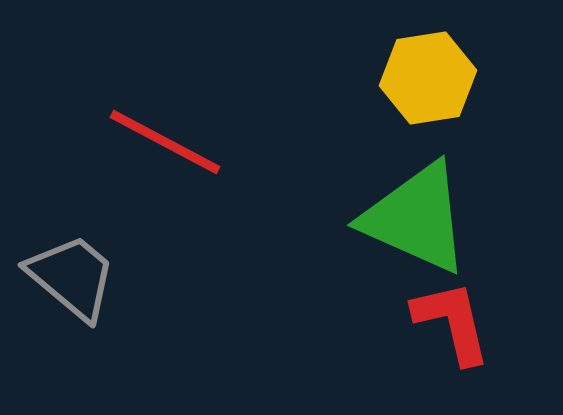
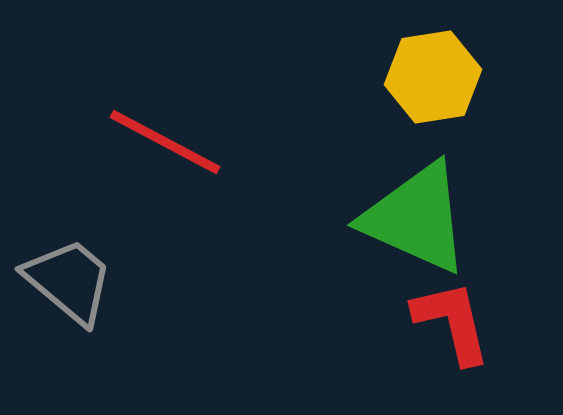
yellow hexagon: moved 5 px right, 1 px up
gray trapezoid: moved 3 px left, 4 px down
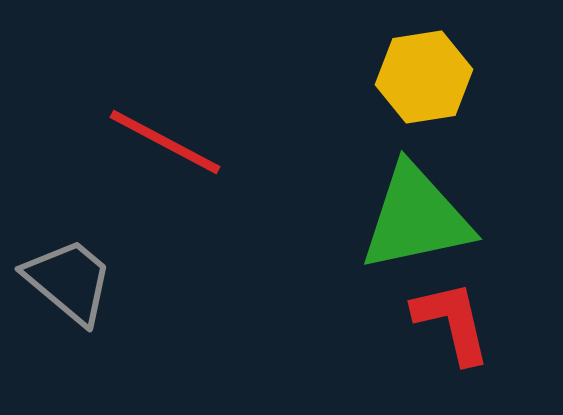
yellow hexagon: moved 9 px left
green triangle: rotated 36 degrees counterclockwise
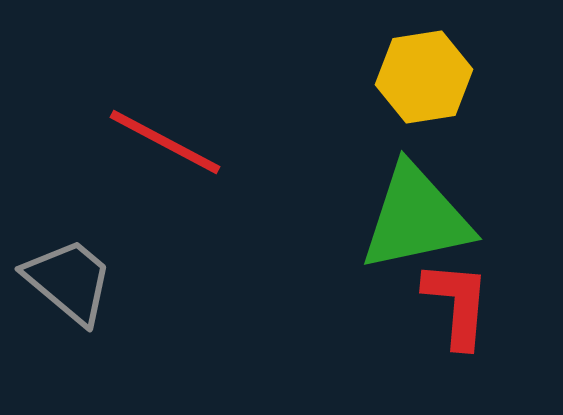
red L-shape: moved 5 px right, 18 px up; rotated 18 degrees clockwise
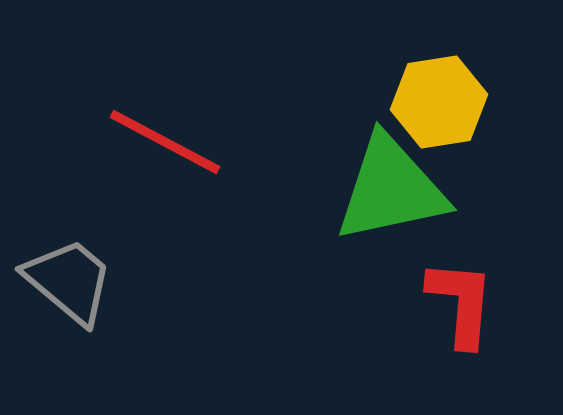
yellow hexagon: moved 15 px right, 25 px down
green triangle: moved 25 px left, 29 px up
red L-shape: moved 4 px right, 1 px up
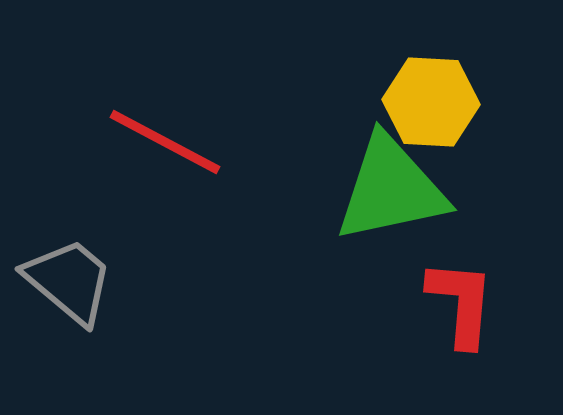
yellow hexagon: moved 8 px left; rotated 12 degrees clockwise
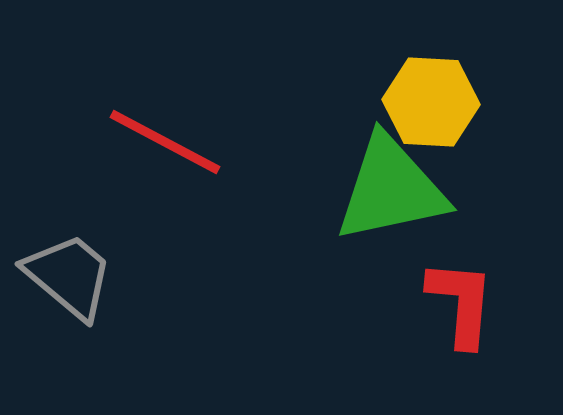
gray trapezoid: moved 5 px up
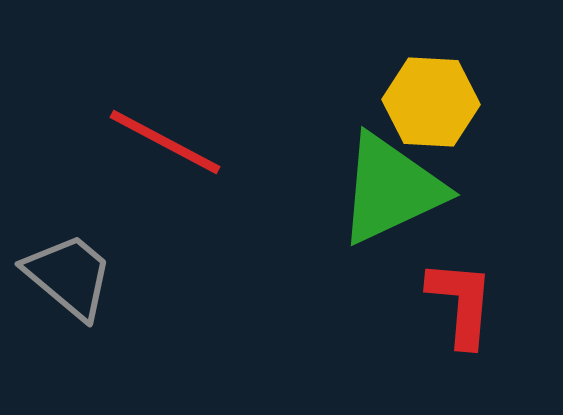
green triangle: rotated 13 degrees counterclockwise
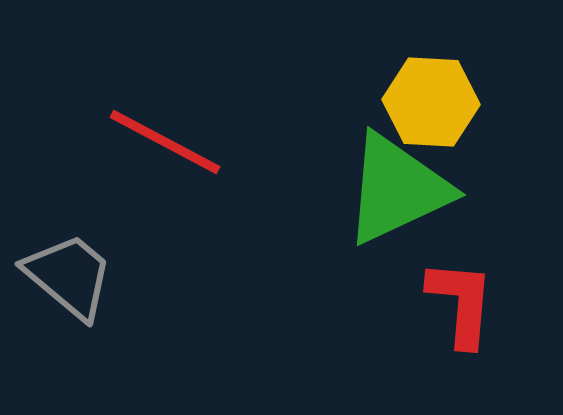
green triangle: moved 6 px right
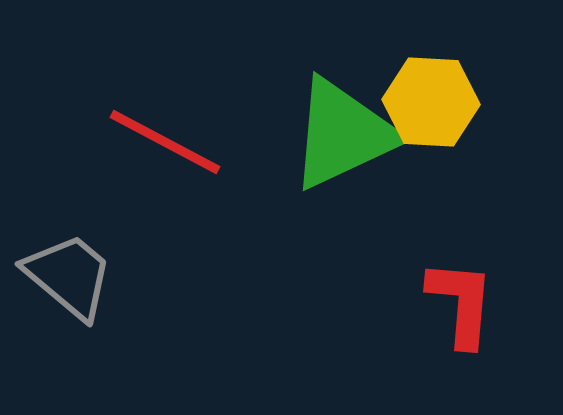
green triangle: moved 54 px left, 55 px up
